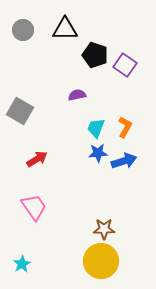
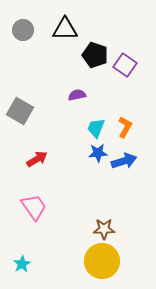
yellow circle: moved 1 px right
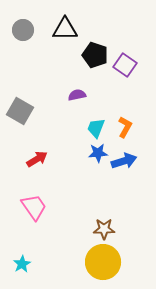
yellow circle: moved 1 px right, 1 px down
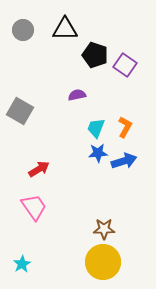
red arrow: moved 2 px right, 10 px down
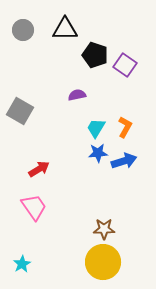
cyan trapezoid: rotated 10 degrees clockwise
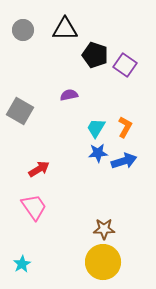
purple semicircle: moved 8 px left
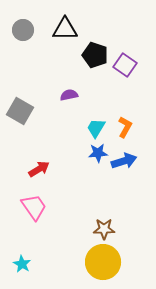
cyan star: rotated 12 degrees counterclockwise
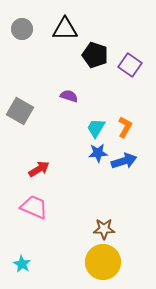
gray circle: moved 1 px left, 1 px up
purple square: moved 5 px right
purple semicircle: moved 1 px down; rotated 30 degrees clockwise
pink trapezoid: rotated 32 degrees counterclockwise
